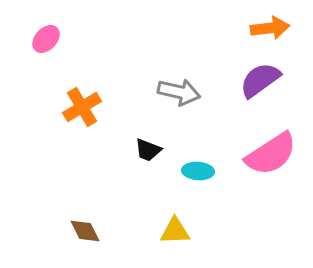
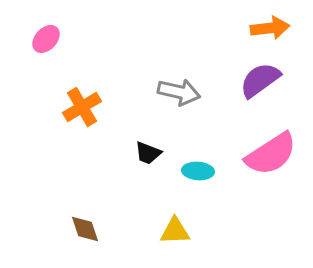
black trapezoid: moved 3 px down
brown diamond: moved 2 px up; rotated 8 degrees clockwise
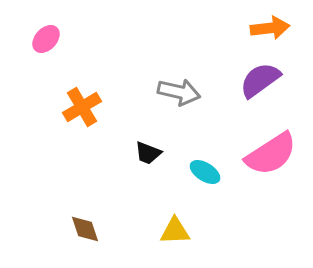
cyan ellipse: moved 7 px right, 1 px down; rotated 28 degrees clockwise
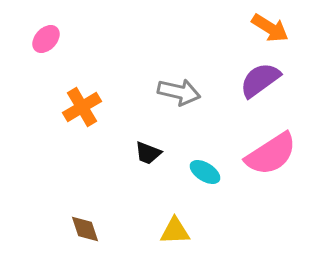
orange arrow: rotated 39 degrees clockwise
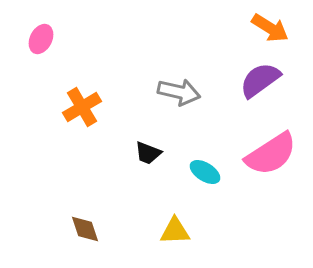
pink ellipse: moved 5 px left; rotated 16 degrees counterclockwise
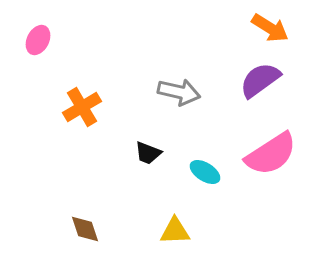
pink ellipse: moved 3 px left, 1 px down
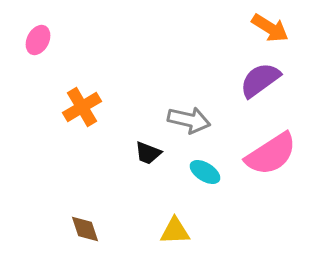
gray arrow: moved 10 px right, 28 px down
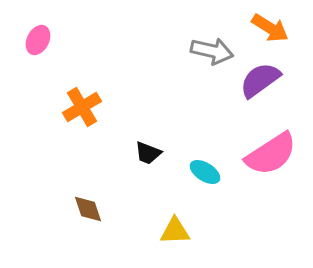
gray arrow: moved 23 px right, 69 px up
brown diamond: moved 3 px right, 20 px up
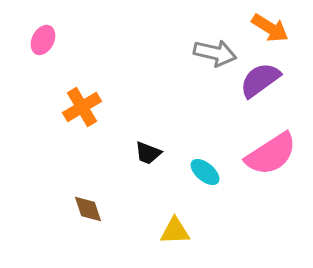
pink ellipse: moved 5 px right
gray arrow: moved 3 px right, 2 px down
cyan ellipse: rotated 8 degrees clockwise
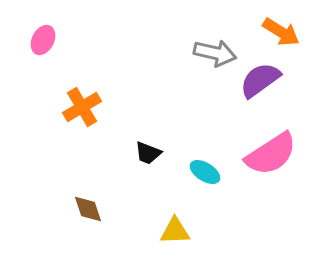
orange arrow: moved 11 px right, 4 px down
cyan ellipse: rotated 8 degrees counterclockwise
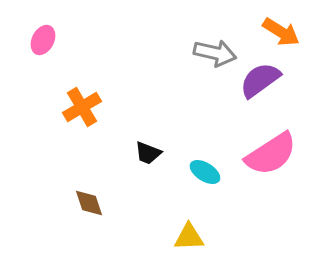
brown diamond: moved 1 px right, 6 px up
yellow triangle: moved 14 px right, 6 px down
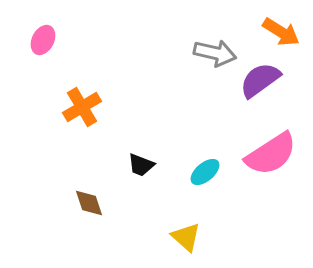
black trapezoid: moved 7 px left, 12 px down
cyan ellipse: rotated 72 degrees counterclockwise
yellow triangle: moved 3 px left; rotated 44 degrees clockwise
